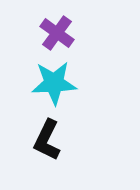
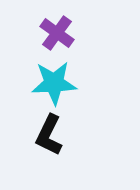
black L-shape: moved 2 px right, 5 px up
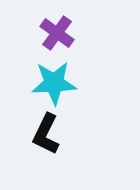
black L-shape: moved 3 px left, 1 px up
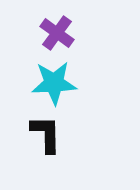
black L-shape: rotated 153 degrees clockwise
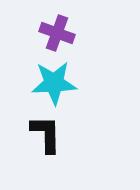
purple cross: rotated 16 degrees counterclockwise
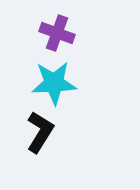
black L-shape: moved 6 px left, 2 px up; rotated 33 degrees clockwise
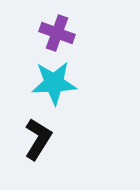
black L-shape: moved 2 px left, 7 px down
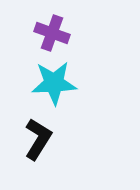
purple cross: moved 5 px left
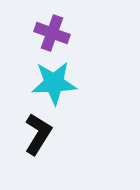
black L-shape: moved 5 px up
